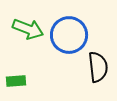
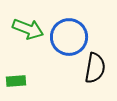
blue circle: moved 2 px down
black semicircle: moved 3 px left, 1 px down; rotated 16 degrees clockwise
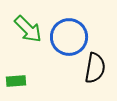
green arrow: rotated 24 degrees clockwise
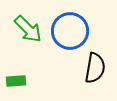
blue circle: moved 1 px right, 6 px up
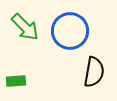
green arrow: moved 3 px left, 2 px up
black semicircle: moved 1 px left, 4 px down
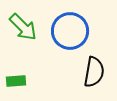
green arrow: moved 2 px left
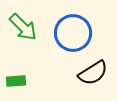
blue circle: moved 3 px right, 2 px down
black semicircle: moved 1 px left, 1 px down; rotated 48 degrees clockwise
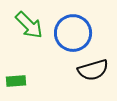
green arrow: moved 6 px right, 2 px up
black semicircle: moved 3 px up; rotated 16 degrees clockwise
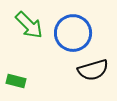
green rectangle: rotated 18 degrees clockwise
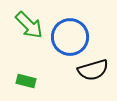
blue circle: moved 3 px left, 4 px down
green rectangle: moved 10 px right
